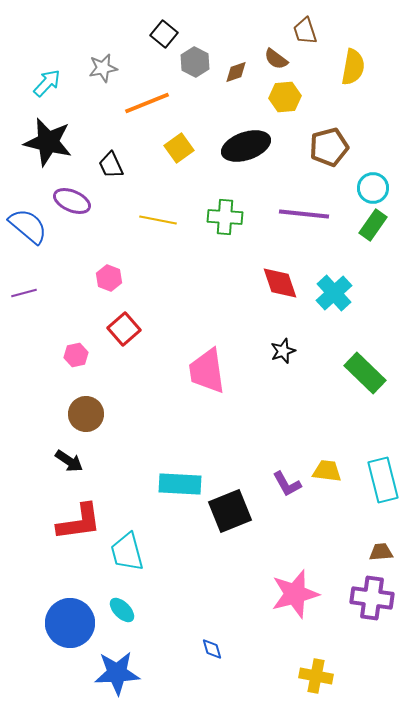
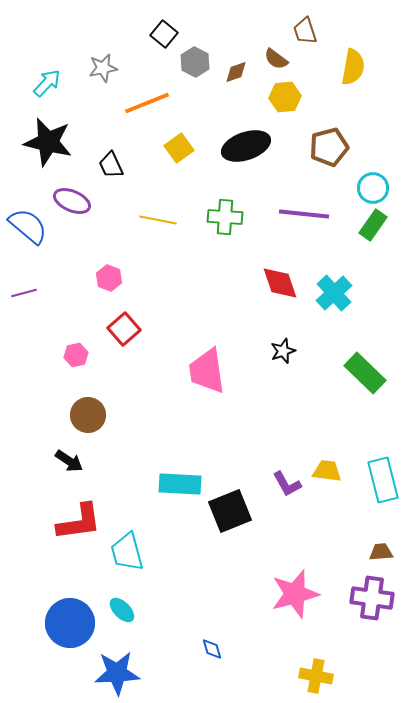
brown circle at (86, 414): moved 2 px right, 1 px down
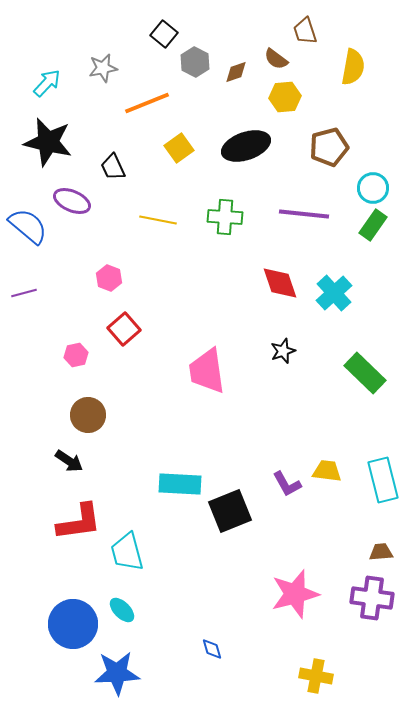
black trapezoid at (111, 165): moved 2 px right, 2 px down
blue circle at (70, 623): moved 3 px right, 1 px down
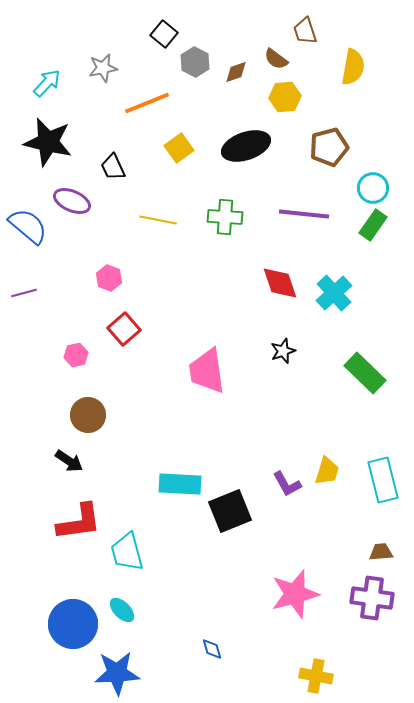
yellow trapezoid at (327, 471): rotated 100 degrees clockwise
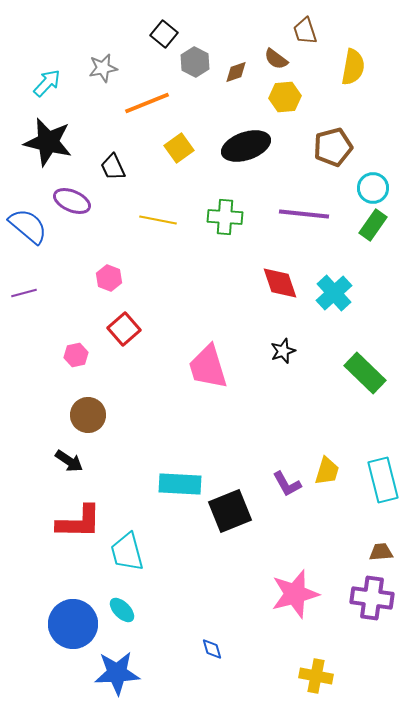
brown pentagon at (329, 147): moved 4 px right
pink trapezoid at (207, 371): moved 1 px right, 4 px up; rotated 9 degrees counterclockwise
red L-shape at (79, 522): rotated 9 degrees clockwise
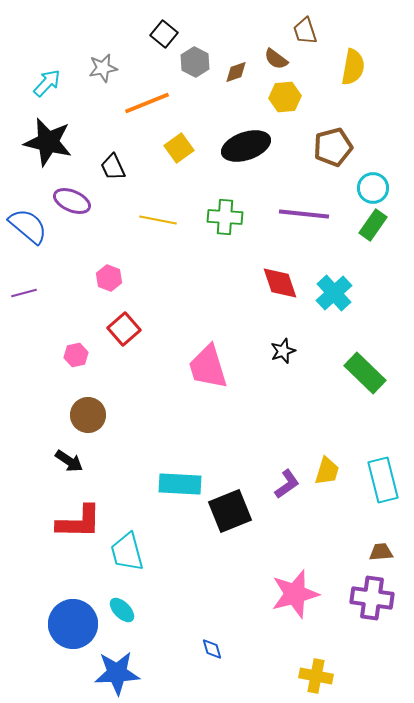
purple L-shape at (287, 484): rotated 96 degrees counterclockwise
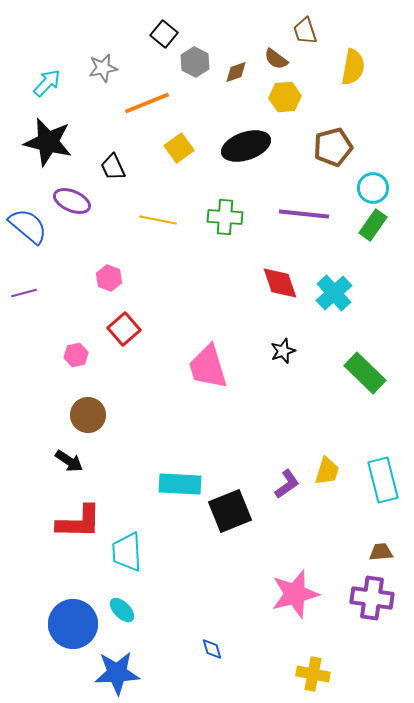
cyan trapezoid at (127, 552): rotated 12 degrees clockwise
yellow cross at (316, 676): moved 3 px left, 2 px up
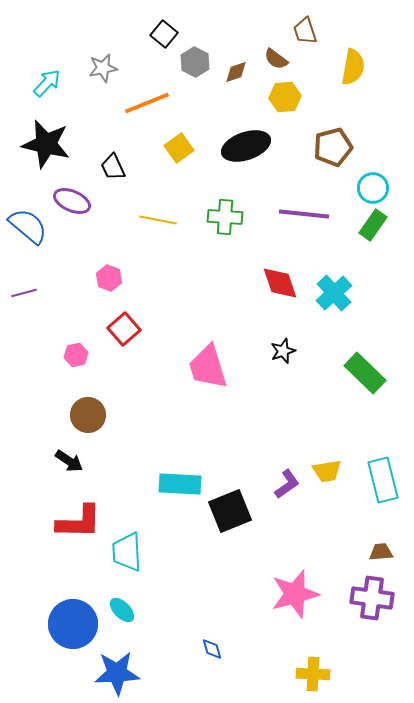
black star at (48, 142): moved 2 px left, 2 px down
yellow trapezoid at (327, 471): rotated 64 degrees clockwise
yellow cross at (313, 674): rotated 8 degrees counterclockwise
